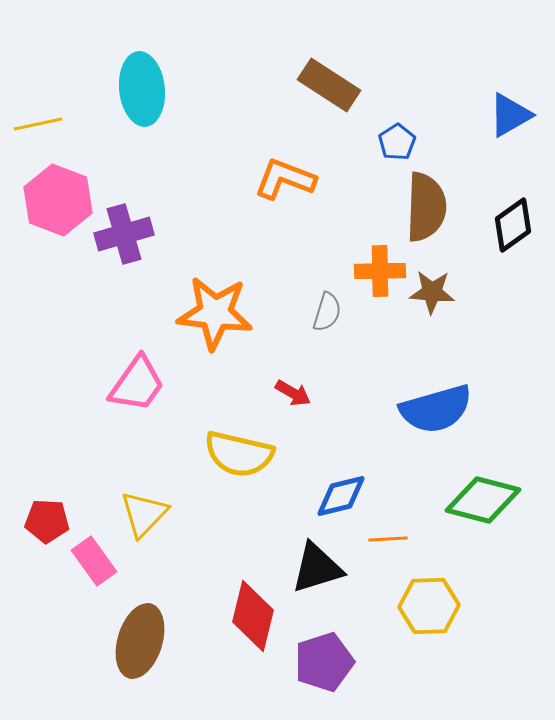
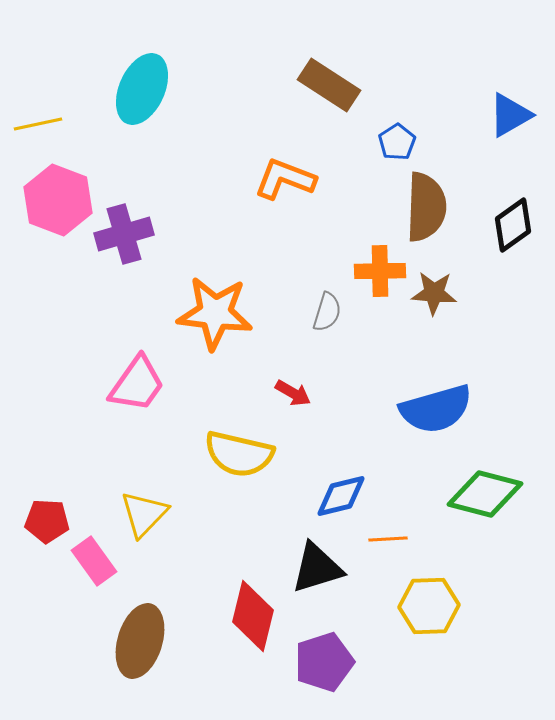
cyan ellipse: rotated 30 degrees clockwise
brown star: moved 2 px right, 1 px down
green diamond: moved 2 px right, 6 px up
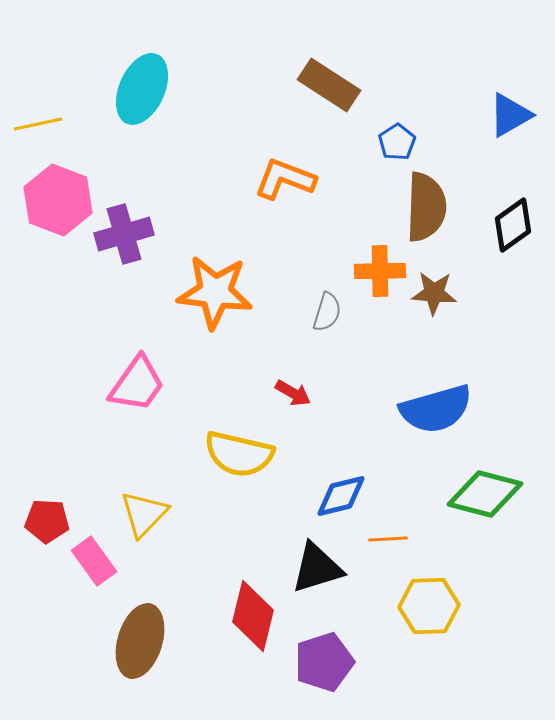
orange star: moved 21 px up
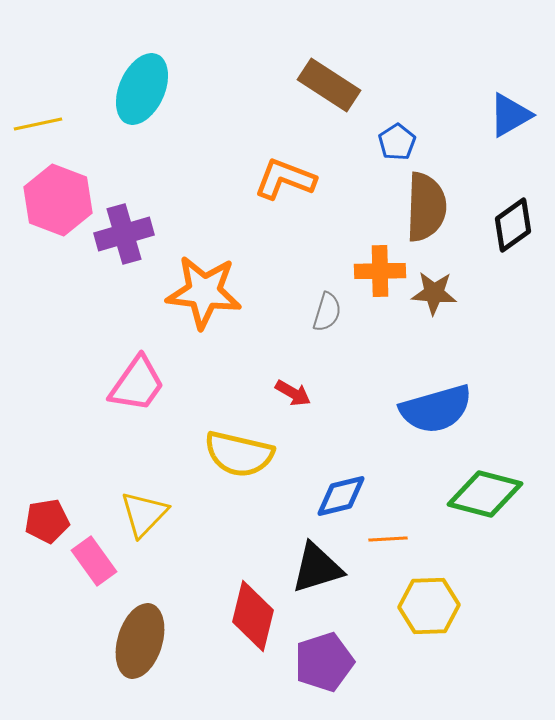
orange star: moved 11 px left
red pentagon: rotated 12 degrees counterclockwise
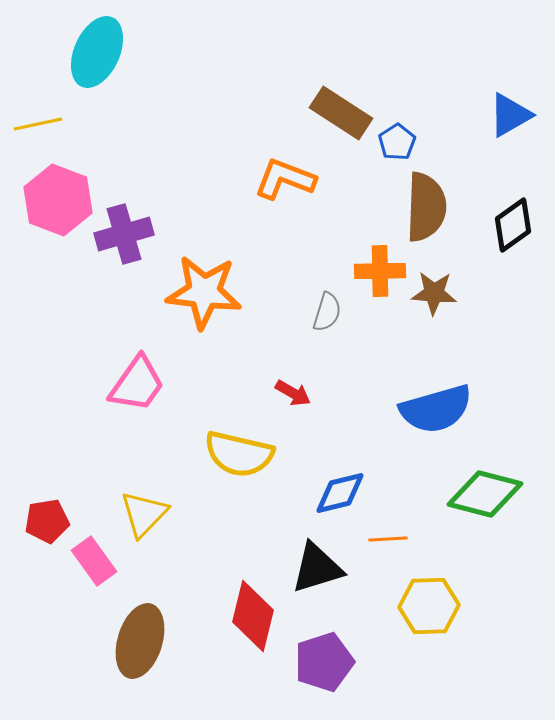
brown rectangle: moved 12 px right, 28 px down
cyan ellipse: moved 45 px left, 37 px up
blue diamond: moved 1 px left, 3 px up
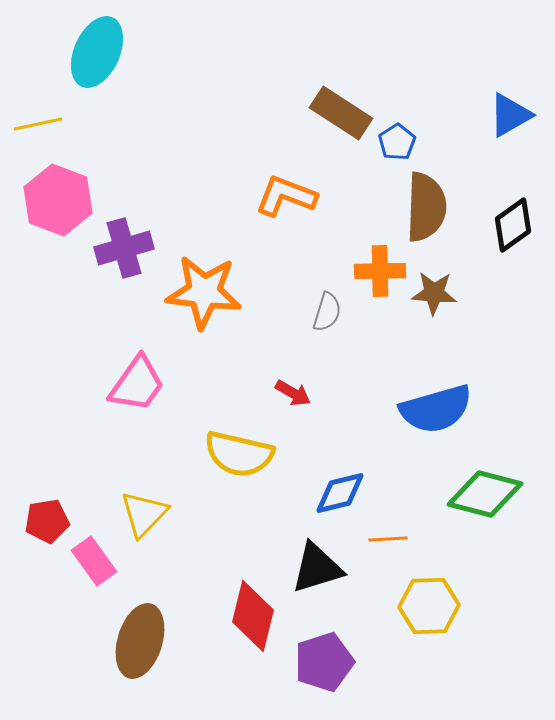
orange L-shape: moved 1 px right, 17 px down
purple cross: moved 14 px down
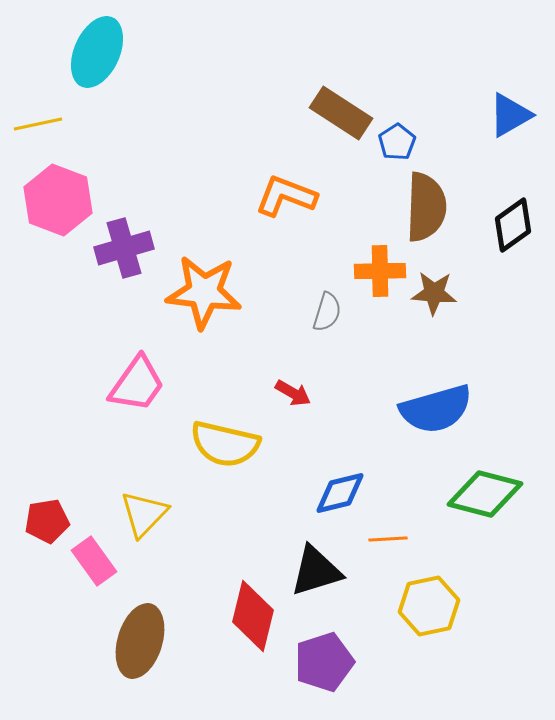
yellow semicircle: moved 14 px left, 10 px up
black triangle: moved 1 px left, 3 px down
yellow hexagon: rotated 10 degrees counterclockwise
